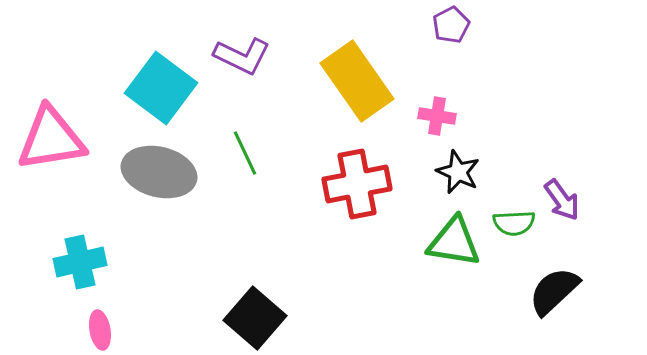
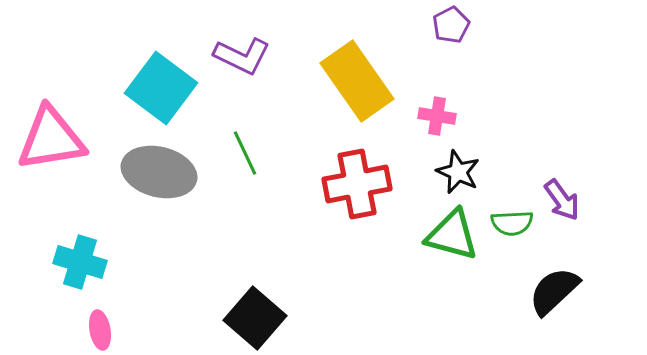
green semicircle: moved 2 px left
green triangle: moved 2 px left, 7 px up; rotated 6 degrees clockwise
cyan cross: rotated 30 degrees clockwise
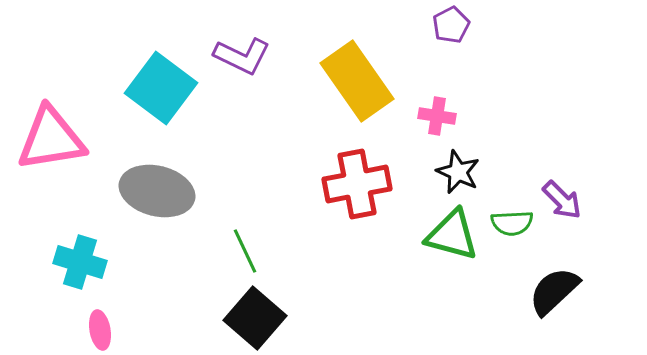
green line: moved 98 px down
gray ellipse: moved 2 px left, 19 px down
purple arrow: rotated 9 degrees counterclockwise
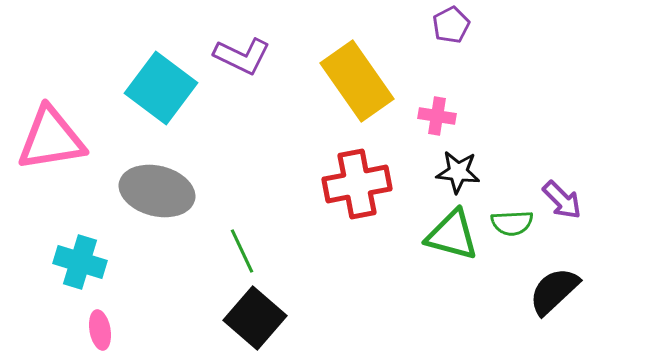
black star: rotated 18 degrees counterclockwise
green line: moved 3 px left
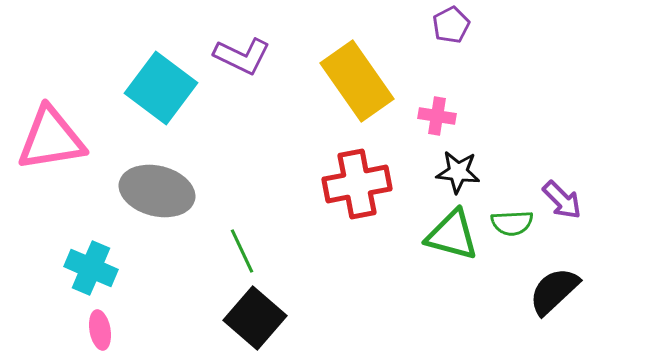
cyan cross: moved 11 px right, 6 px down; rotated 6 degrees clockwise
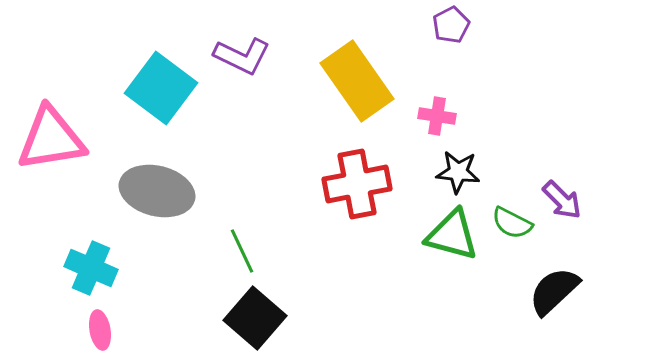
green semicircle: rotated 30 degrees clockwise
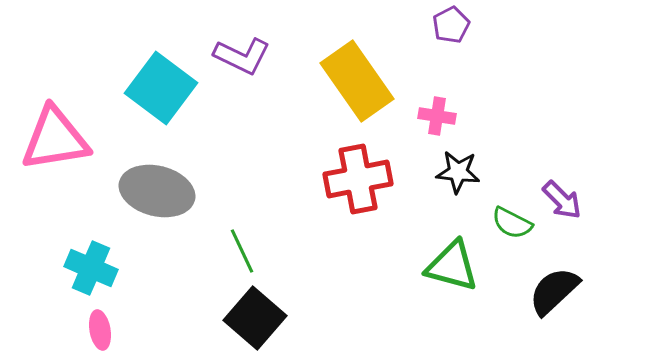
pink triangle: moved 4 px right
red cross: moved 1 px right, 5 px up
green triangle: moved 31 px down
